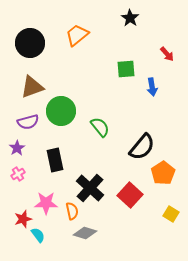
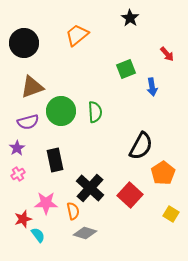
black circle: moved 6 px left
green square: rotated 18 degrees counterclockwise
green semicircle: moved 5 px left, 15 px up; rotated 35 degrees clockwise
black semicircle: moved 1 px left, 1 px up; rotated 12 degrees counterclockwise
orange semicircle: moved 1 px right
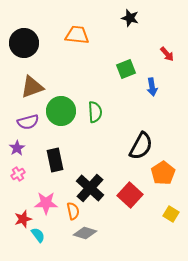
black star: rotated 18 degrees counterclockwise
orange trapezoid: rotated 45 degrees clockwise
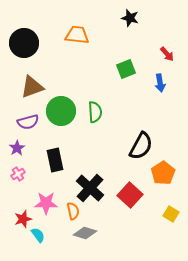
blue arrow: moved 8 px right, 4 px up
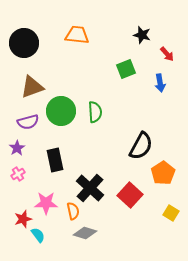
black star: moved 12 px right, 17 px down
yellow square: moved 1 px up
